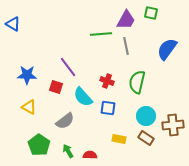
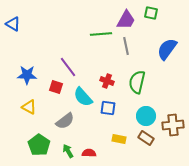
red semicircle: moved 1 px left, 2 px up
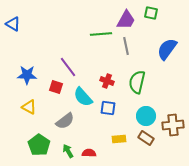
yellow rectangle: rotated 16 degrees counterclockwise
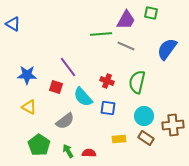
gray line: rotated 54 degrees counterclockwise
cyan circle: moved 2 px left
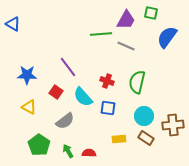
blue semicircle: moved 12 px up
red square: moved 5 px down; rotated 16 degrees clockwise
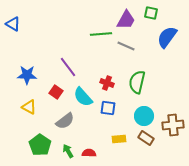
red cross: moved 2 px down
green pentagon: moved 1 px right
